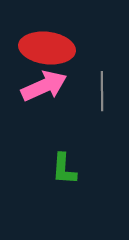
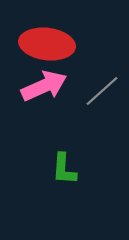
red ellipse: moved 4 px up
gray line: rotated 48 degrees clockwise
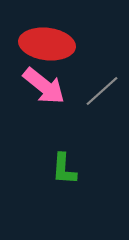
pink arrow: rotated 63 degrees clockwise
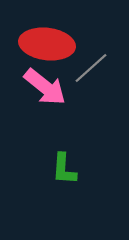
pink arrow: moved 1 px right, 1 px down
gray line: moved 11 px left, 23 px up
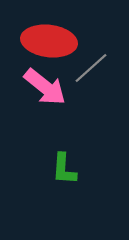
red ellipse: moved 2 px right, 3 px up
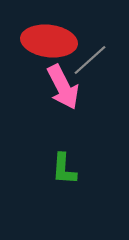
gray line: moved 1 px left, 8 px up
pink arrow: moved 18 px right; rotated 24 degrees clockwise
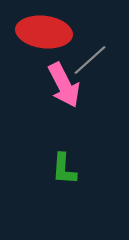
red ellipse: moved 5 px left, 9 px up
pink arrow: moved 1 px right, 2 px up
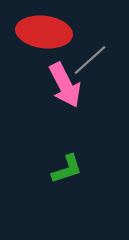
pink arrow: moved 1 px right
green L-shape: moved 3 px right; rotated 112 degrees counterclockwise
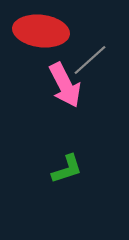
red ellipse: moved 3 px left, 1 px up
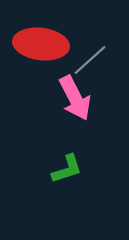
red ellipse: moved 13 px down
pink arrow: moved 10 px right, 13 px down
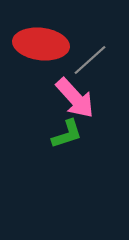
pink arrow: rotated 15 degrees counterclockwise
green L-shape: moved 35 px up
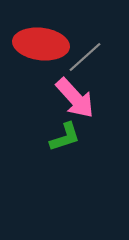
gray line: moved 5 px left, 3 px up
green L-shape: moved 2 px left, 3 px down
